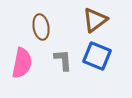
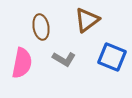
brown triangle: moved 8 px left
blue square: moved 15 px right, 1 px down
gray L-shape: moved 1 px right, 1 px up; rotated 125 degrees clockwise
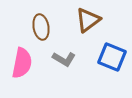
brown triangle: moved 1 px right
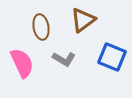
brown triangle: moved 5 px left
pink semicircle: rotated 36 degrees counterclockwise
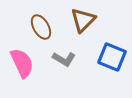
brown triangle: rotated 8 degrees counterclockwise
brown ellipse: rotated 20 degrees counterclockwise
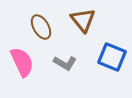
brown triangle: rotated 24 degrees counterclockwise
gray L-shape: moved 1 px right, 4 px down
pink semicircle: moved 1 px up
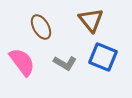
brown triangle: moved 8 px right
blue square: moved 9 px left
pink semicircle: rotated 12 degrees counterclockwise
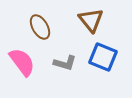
brown ellipse: moved 1 px left
gray L-shape: rotated 15 degrees counterclockwise
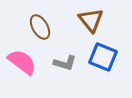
pink semicircle: rotated 16 degrees counterclockwise
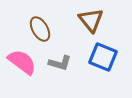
brown ellipse: moved 2 px down
gray L-shape: moved 5 px left
